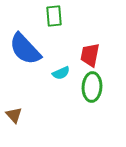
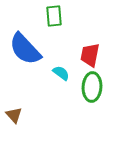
cyan semicircle: rotated 120 degrees counterclockwise
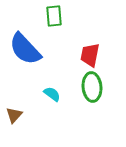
cyan semicircle: moved 9 px left, 21 px down
green ellipse: rotated 8 degrees counterclockwise
brown triangle: rotated 24 degrees clockwise
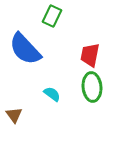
green rectangle: moved 2 px left; rotated 30 degrees clockwise
brown triangle: rotated 18 degrees counterclockwise
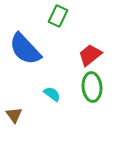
green rectangle: moved 6 px right
red trapezoid: rotated 40 degrees clockwise
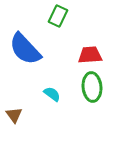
red trapezoid: rotated 35 degrees clockwise
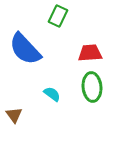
red trapezoid: moved 2 px up
